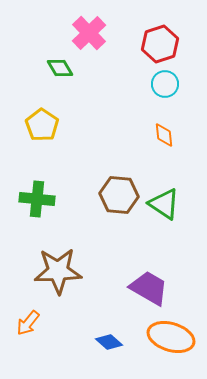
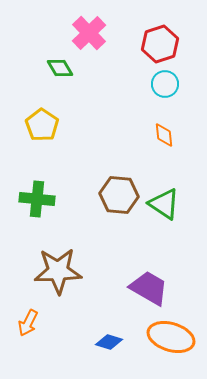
orange arrow: rotated 12 degrees counterclockwise
blue diamond: rotated 24 degrees counterclockwise
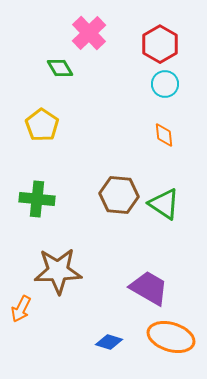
red hexagon: rotated 12 degrees counterclockwise
orange arrow: moved 7 px left, 14 px up
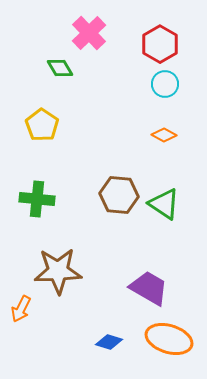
orange diamond: rotated 55 degrees counterclockwise
orange ellipse: moved 2 px left, 2 px down
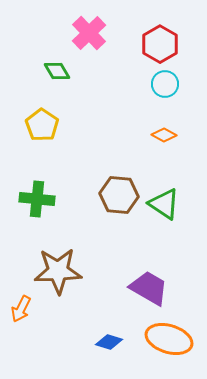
green diamond: moved 3 px left, 3 px down
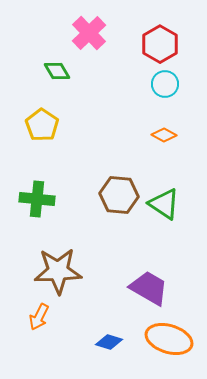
orange arrow: moved 18 px right, 8 px down
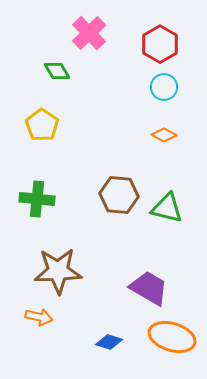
cyan circle: moved 1 px left, 3 px down
green triangle: moved 3 px right, 4 px down; rotated 20 degrees counterclockwise
orange arrow: rotated 104 degrees counterclockwise
orange ellipse: moved 3 px right, 2 px up
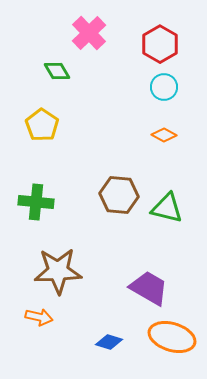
green cross: moved 1 px left, 3 px down
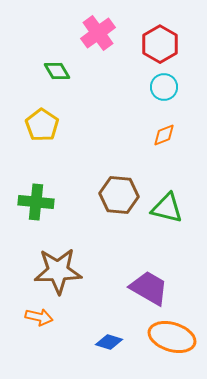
pink cross: moved 9 px right; rotated 8 degrees clockwise
orange diamond: rotated 50 degrees counterclockwise
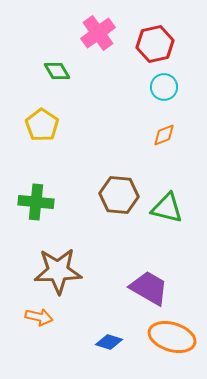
red hexagon: moved 5 px left; rotated 18 degrees clockwise
